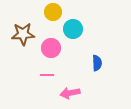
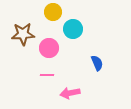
pink circle: moved 2 px left
blue semicircle: rotated 21 degrees counterclockwise
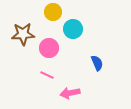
pink line: rotated 24 degrees clockwise
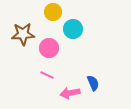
blue semicircle: moved 4 px left, 20 px down
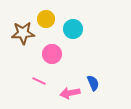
yellow circle: moved 7 px left, 7 px down
brown star: moved 1 px up
pink circle: moved 3 px right, 6 px down
pink line: moved 8 px left, 6 px down
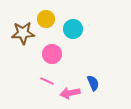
pink line: moved 8 px right
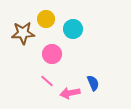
pink line: rotated 16 degrees clockwise
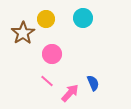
cyan circle: moved 10 px right, 11 px up
brown star: rotated 30 degrees counterclockwise
pink arrow: rotated 144 degrees clockwise
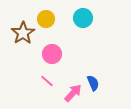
pink arrow: moved 3 px right
